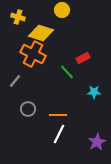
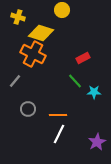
green line: moved 8 px right, 9 px down
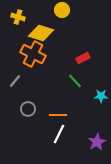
cyan star: moved 7 px right, 4 px down
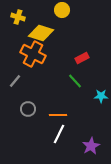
red rectangle: moved 1 px left
purple star: moved 6 px left, 4 px down
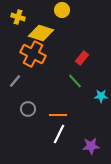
red rectangle: rotated 24 degrees counterclockwise
purple star: rotated 24 degrees clockwise
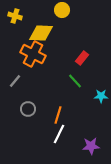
yellow cross: moved 3 px left, 1 px up
yellow diamond: rotated 15 degrees counterclockwise
orange line: rotated 72 degrees counterclockwise
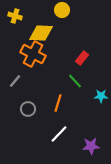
orange line: moved 12 px up
white line: rotated 18 degrees clockwise
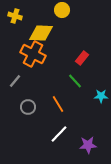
orange line: moved 1 px down; rotated 48 degrees counterclockwise
gray circle: moved 2 px up
purple star: moved 3 px left, 1 px up
